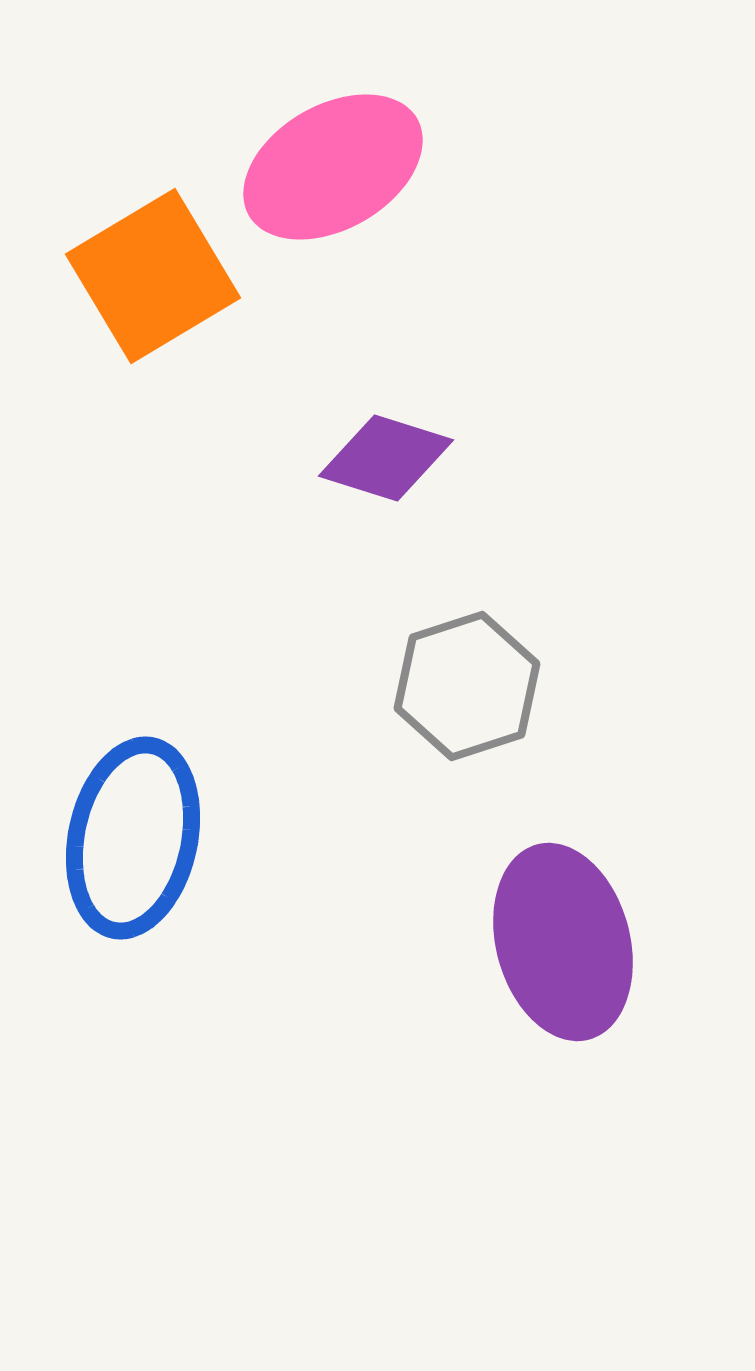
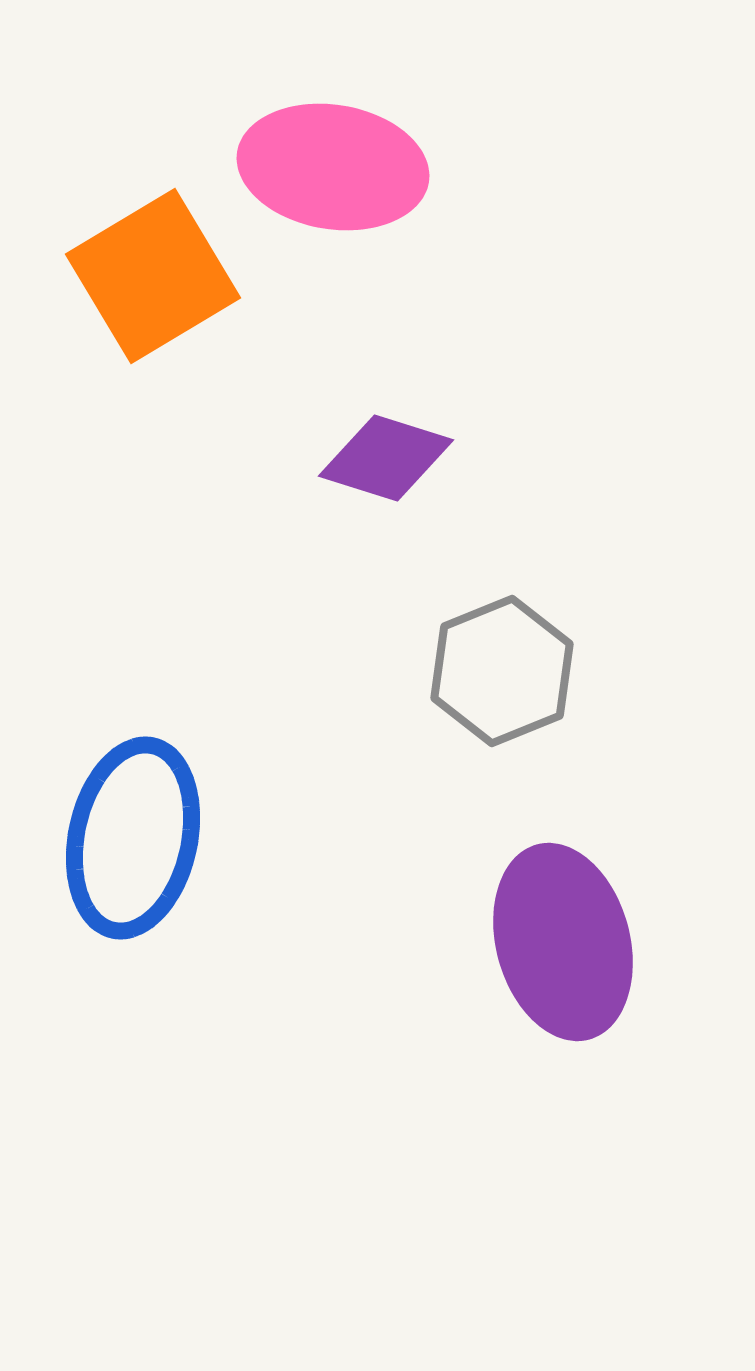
pink ellipse: rotated 39 degrees clockwise
gray hexagon: moved 35 px right, 15 px up; rotated 4 degrees counterclockwise
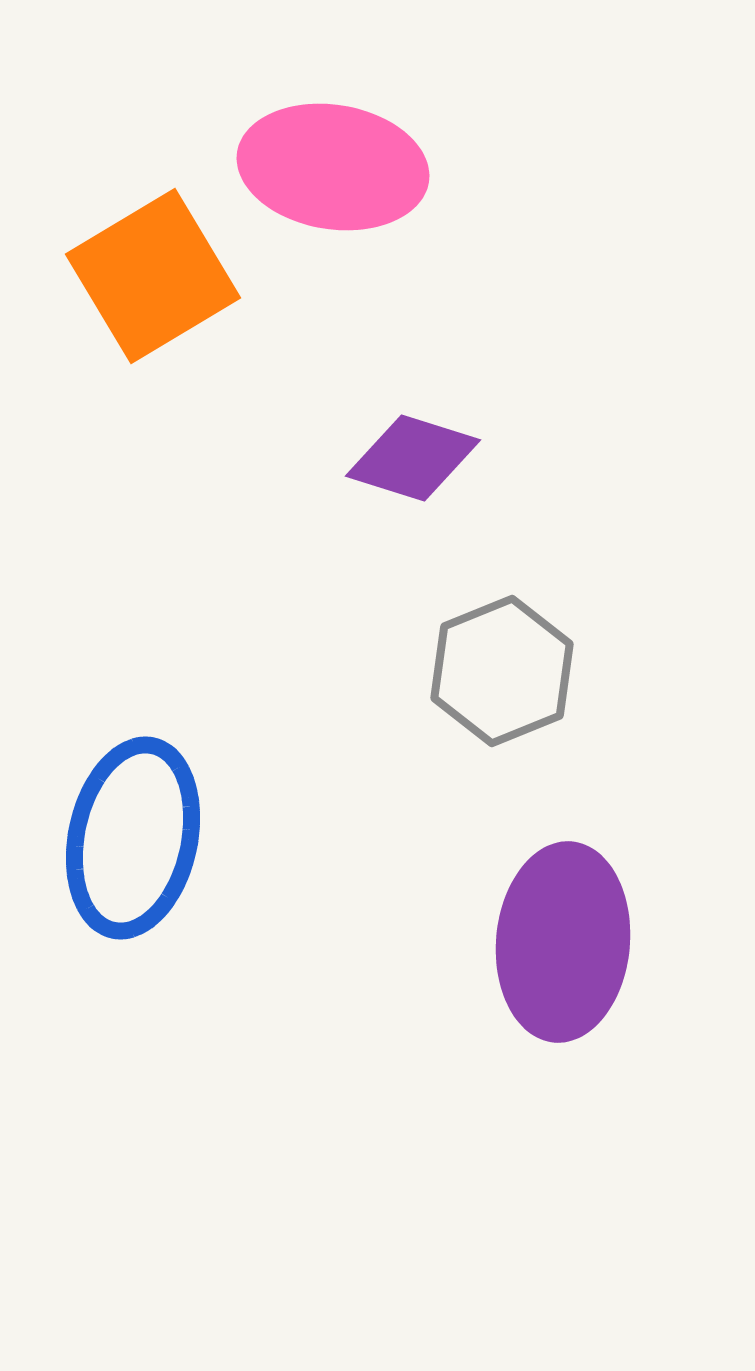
purple diamond: moved 27 px right
purple ellipse: rotated 20 degrees clockwise
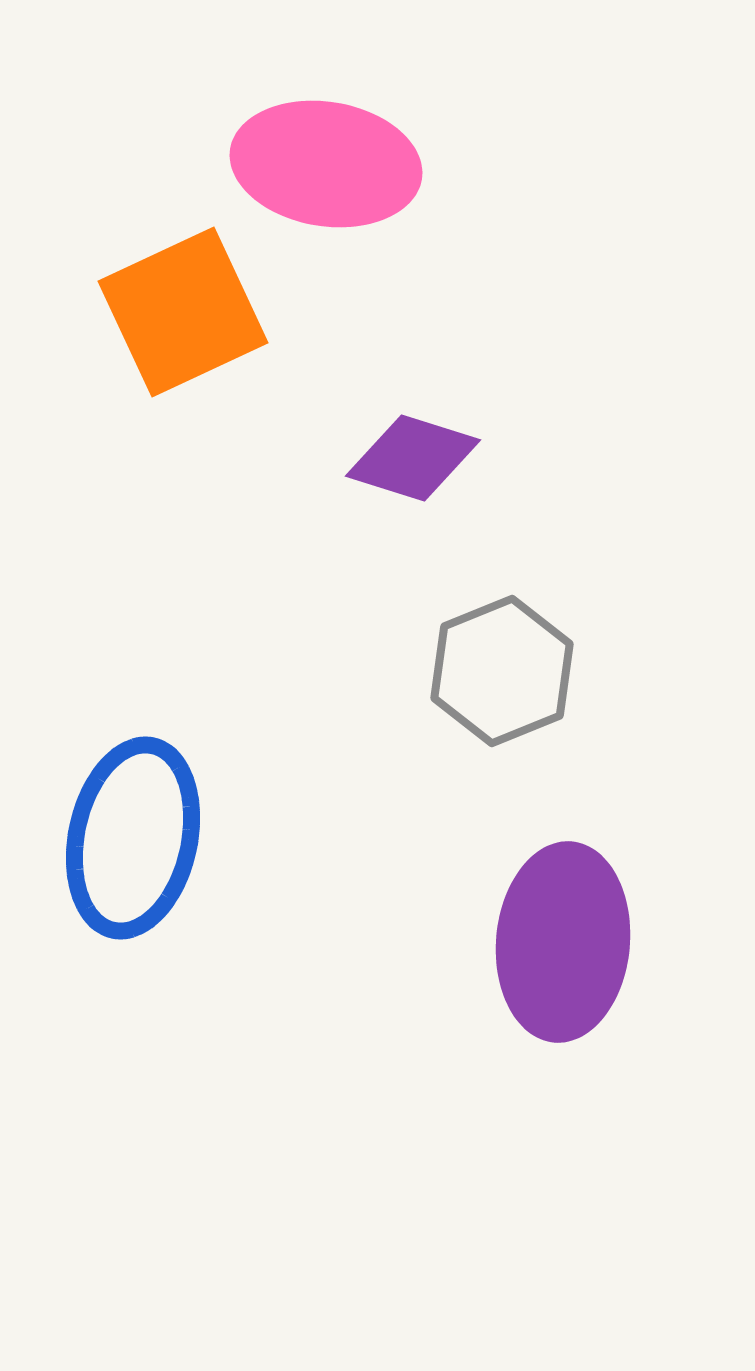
pink ellipse: moved 7 px left, 3 px up
orange square: moved 30 px right, 36 px down; rotated 6 degrees clockwise
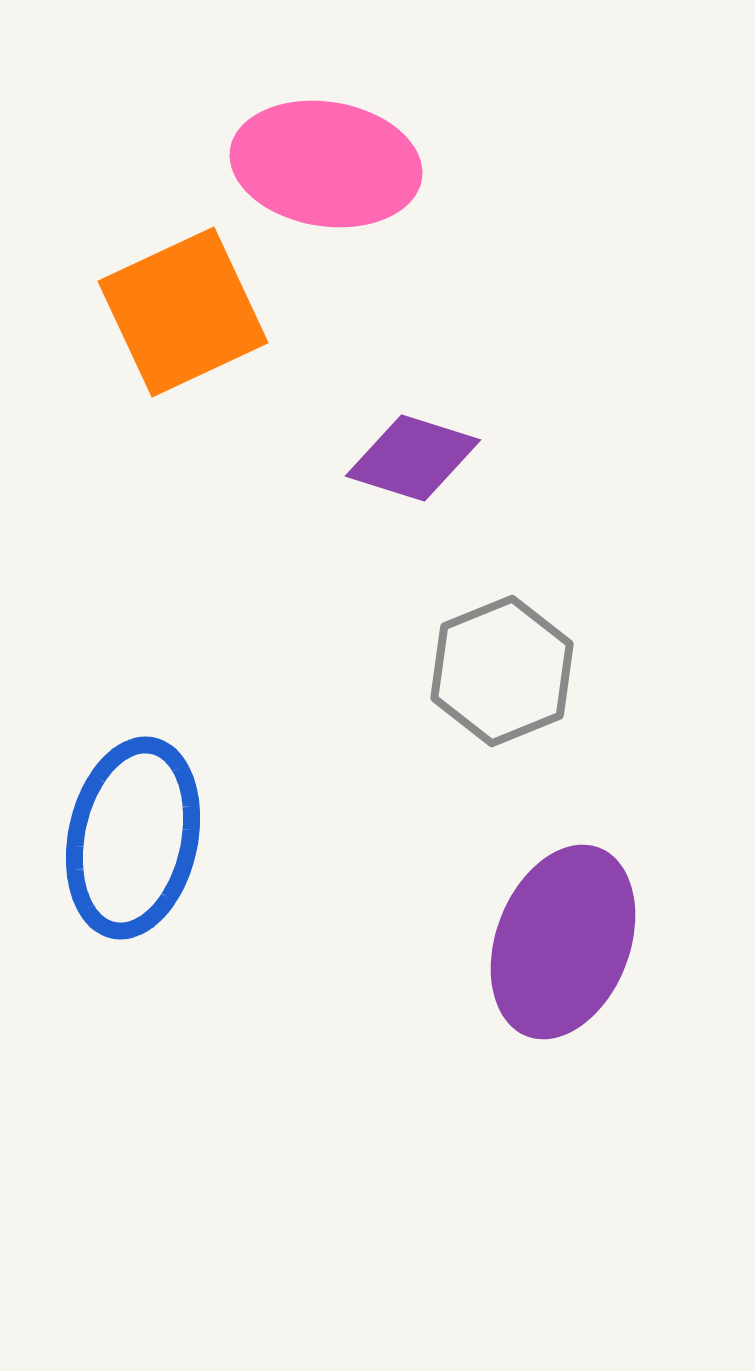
purple ellipse: rotated 16 degrees clockwise
